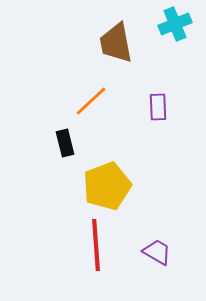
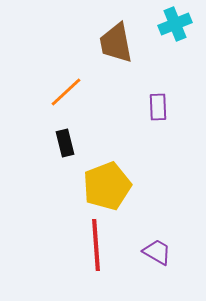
orange line: moved 25 px left, 9 px up
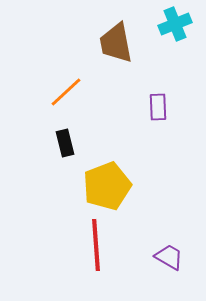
purple trapezoid: moved 12 px right, 5 px down
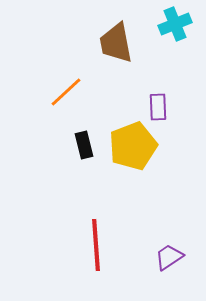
black rectangle: moved 19 px right, 2 px down
yellow pentagon: moved 26 px right, 40 px up
purple trapezoid: rotated 64 degrees counterclockwise
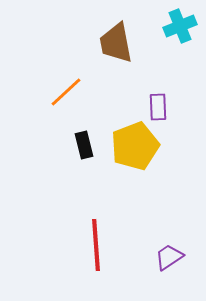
cyan cross: moved 5 px right, 2 px down
yellow pentagon: moved 2 px right
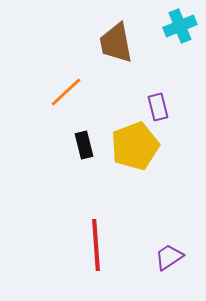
purple rectangle: rotated 12 degrees counterclockwise
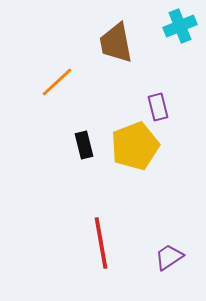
orange line: moved 9 px left, 10 px up
red line: moved 5 px right, 2 px up; rotated 6 degrees counterclockwise
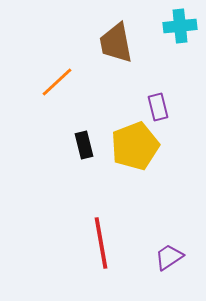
cyan cross: rotated 16 degrees clockwise
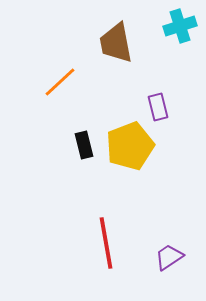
cyan cross: rotated 12 degrees counterclockwise
orange line: moved 3 px right
yellow pentagon: moved 5 px left
red line: moved 5 px right
